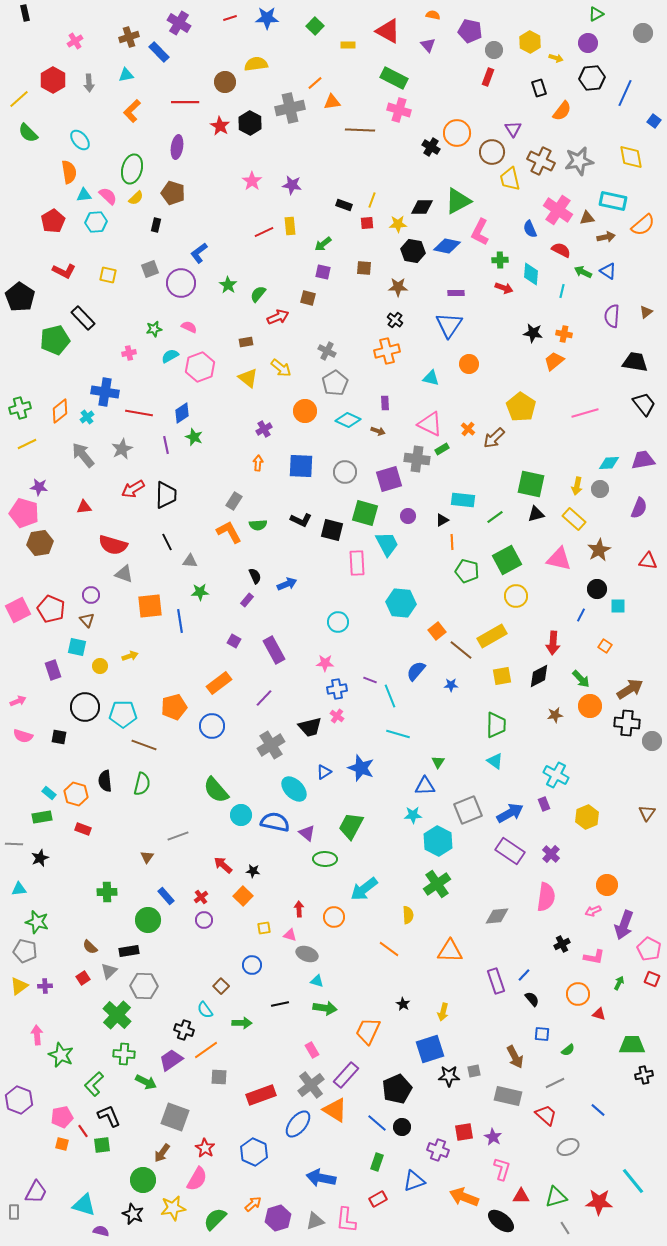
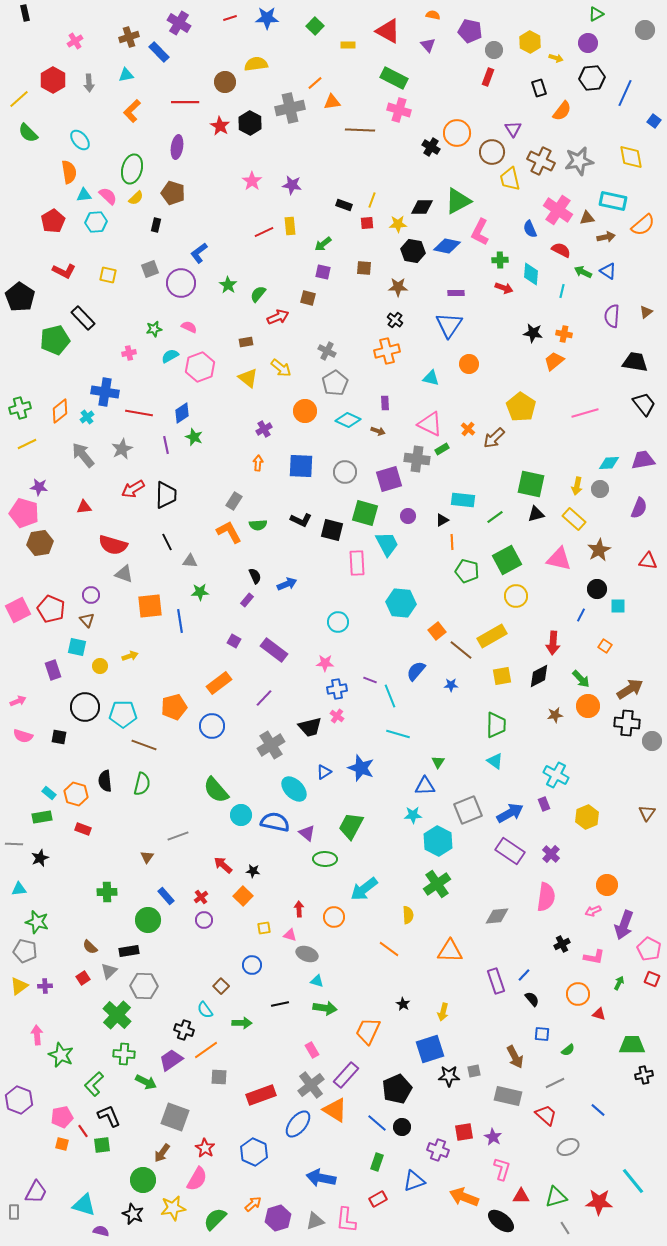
gray circle at (643, 33): moved 2 px right, 3 px up
purple rectangle at (274, 650): rotated 24 degrees counterclockwise
orange circle at (590, 706): moved 2 px left
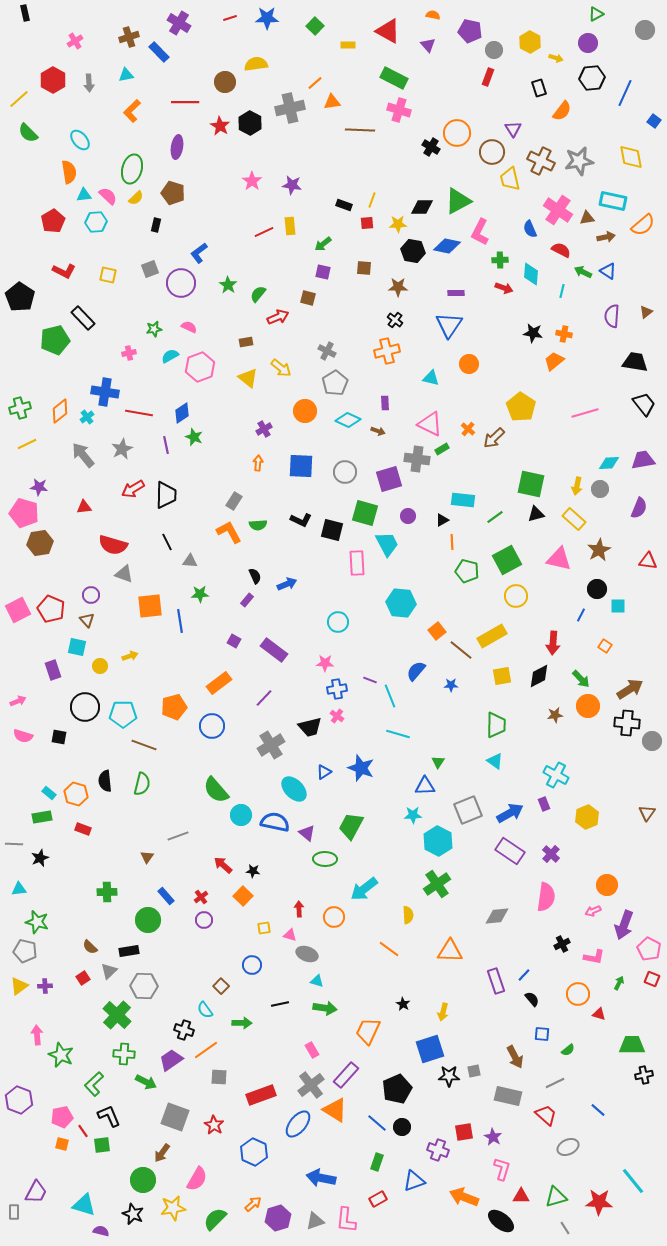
green star at (200, 592): moved 2 px down
red star at (205, 1148): moved 9 px right, 23 px up
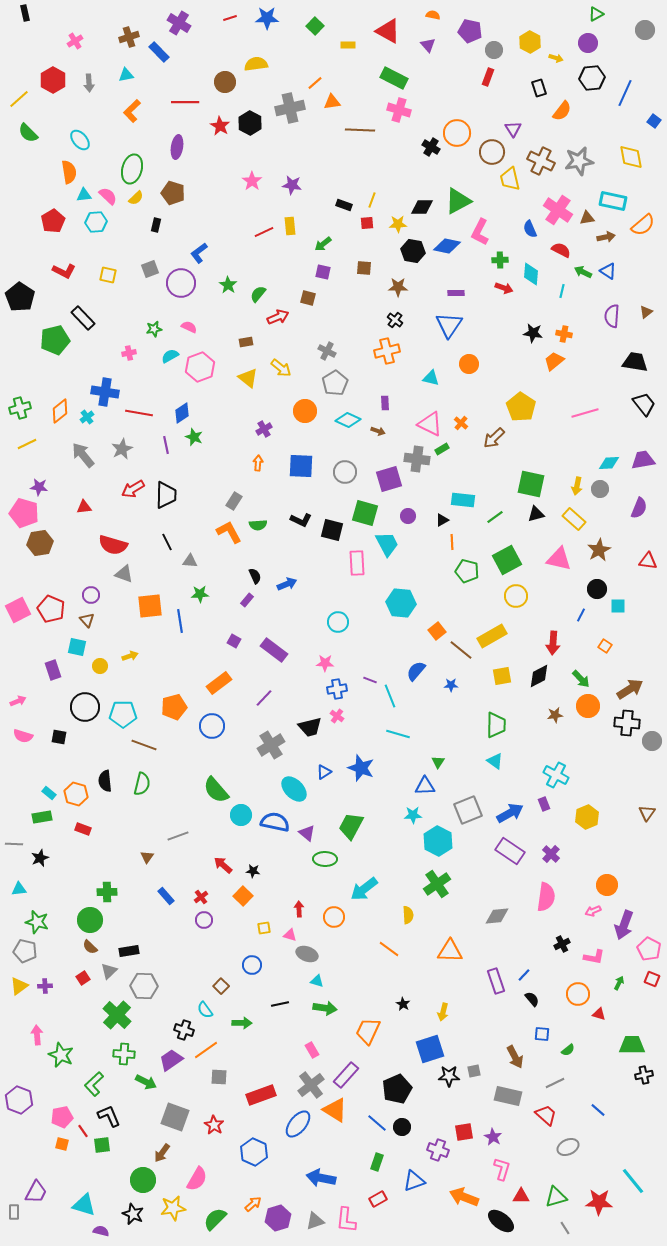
orange cross at (468, 429): moved 7 px left, 6 px up
green circle at (148, 920): moved 58 px left
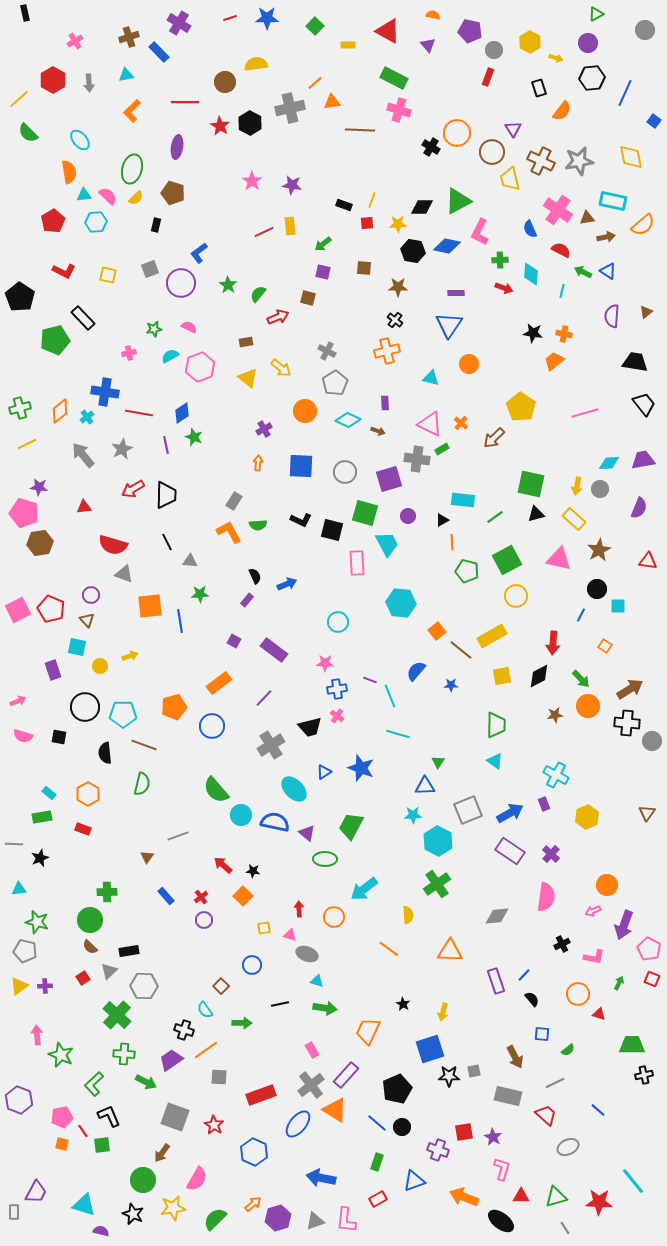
black semicircle at (105, 781): moved 28 px up
orange hexagon at (76, 794): moved 12 px right; rotated 15 degrees clockwise
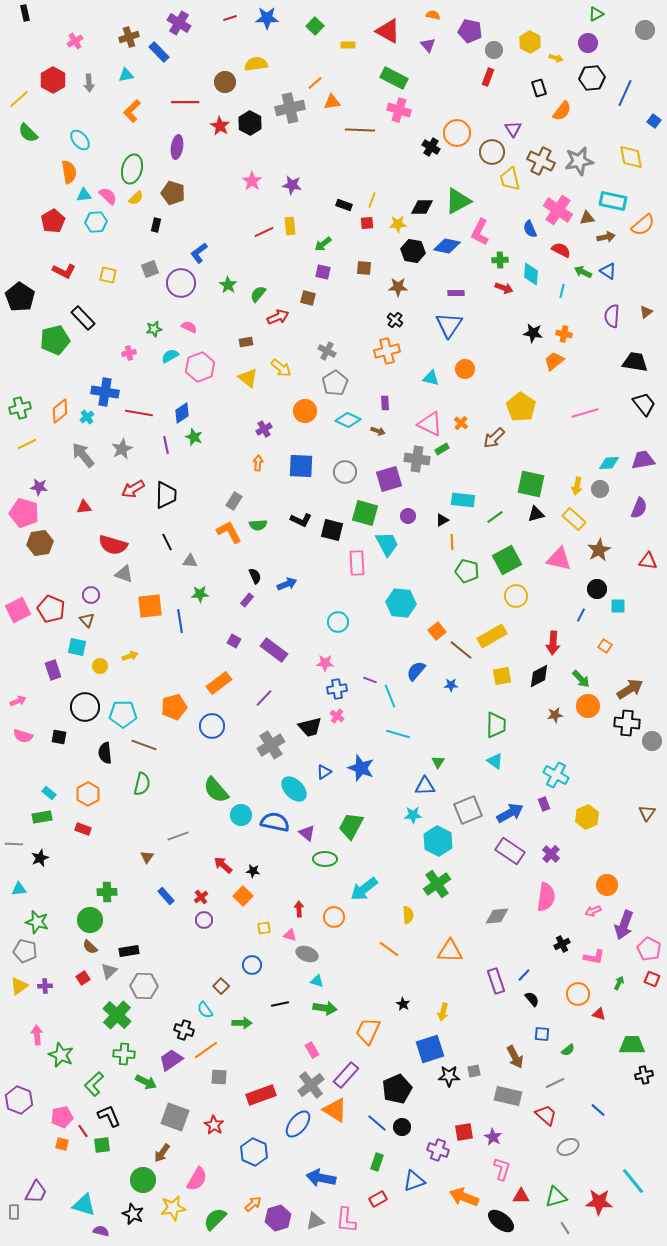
orange circle at (469, 364): moved 4 px left, 5 px down
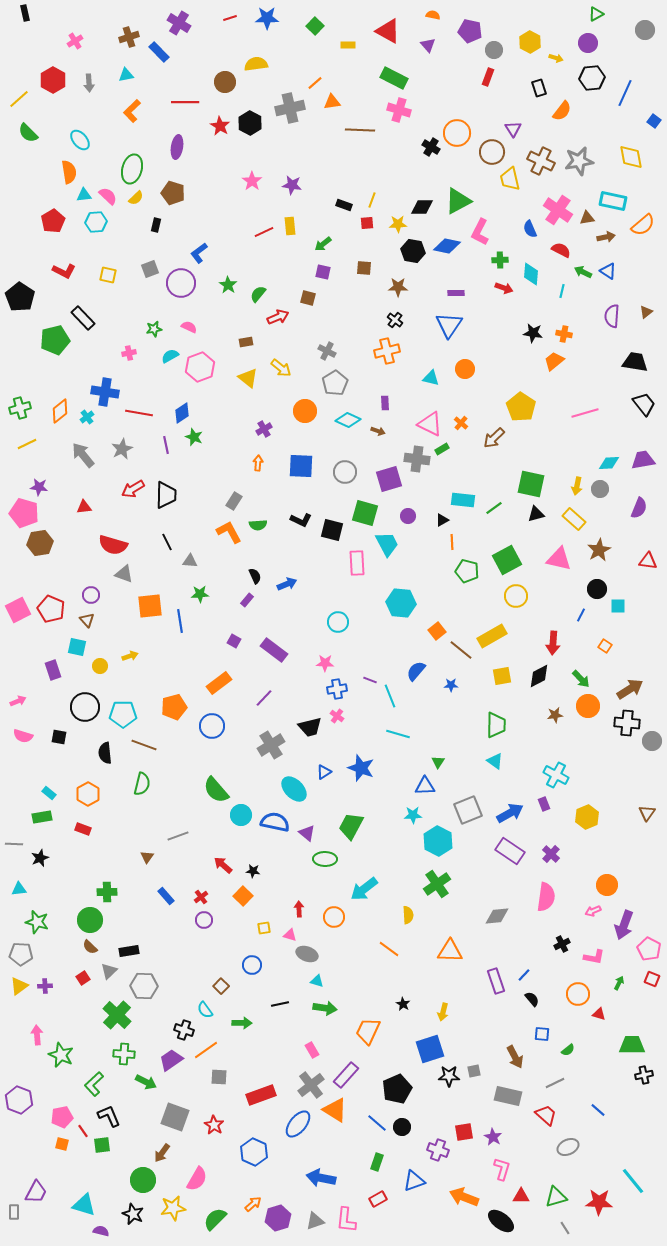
green line at (495, 517): moved 1 px left, 9 px up
gray pentagon at (25, 951): moved 4 px left, 3 px down; rotated 10 degrees counterclockwise
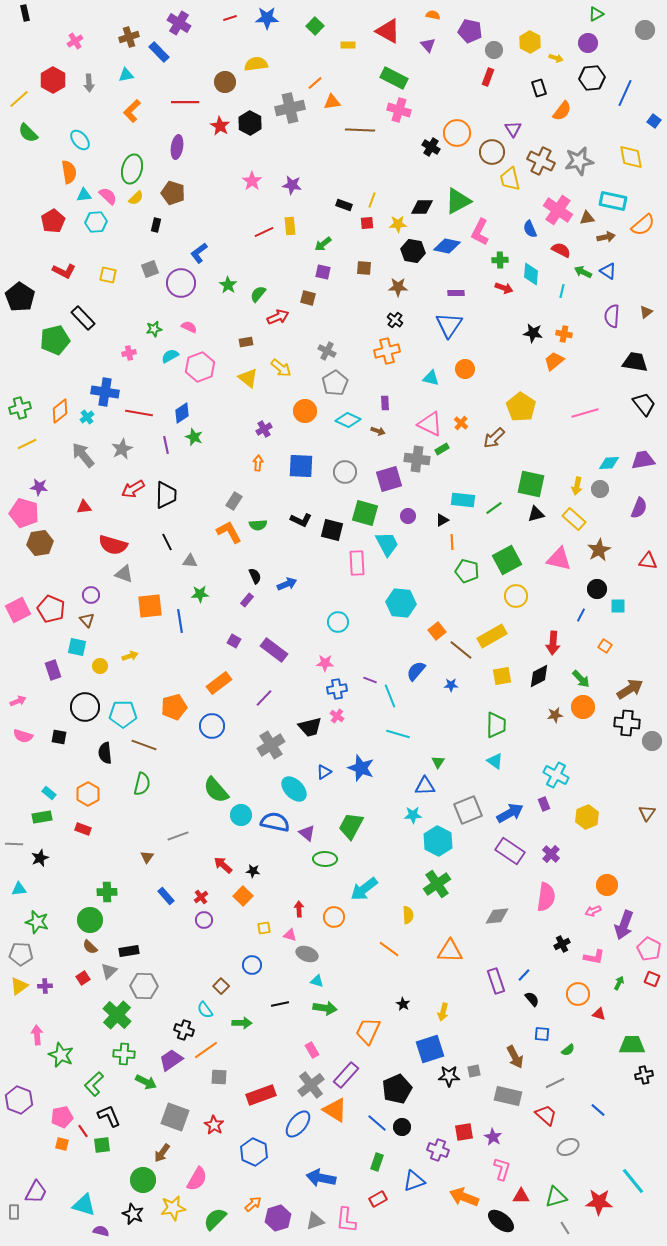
orange circle at (588, 706): moved 5 px left, 1 px down
